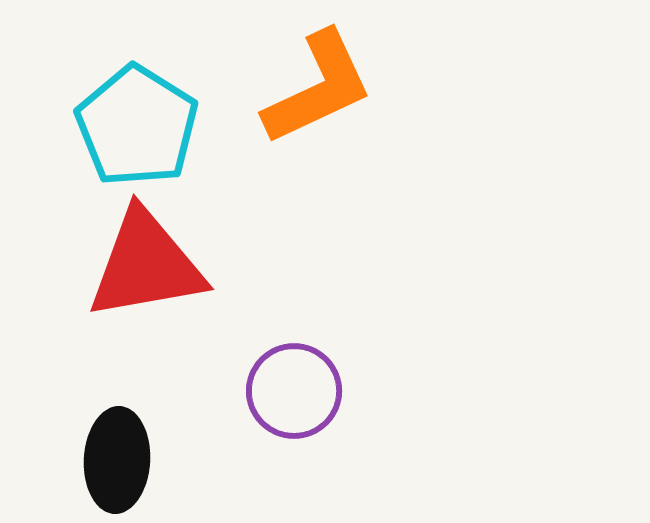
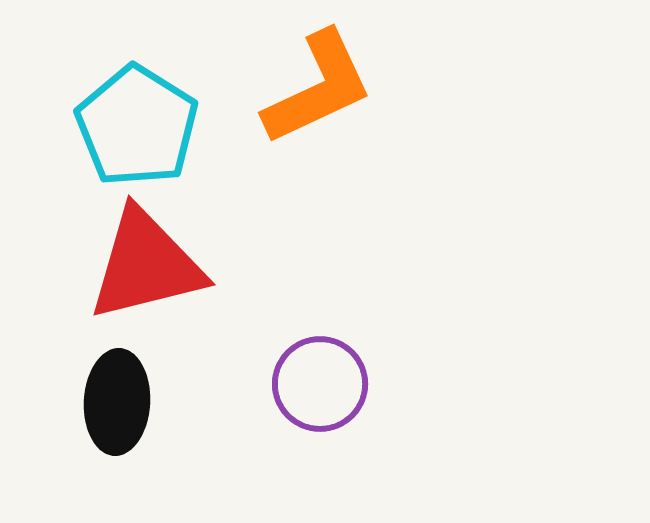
red triangle: rotated 4 degrees counterclockwise
purple circle: moved 26 px right, 7 px up
black ellipse: moved 58 px up
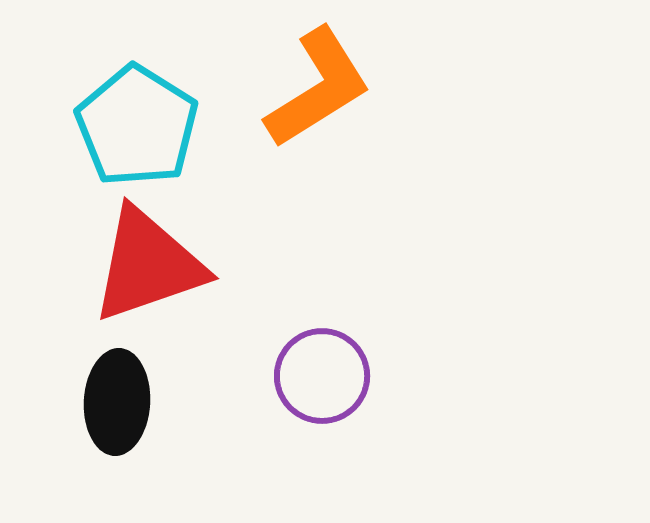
orange L-shape: rotated 7 degrees counterclockwise
red triangle: moved 2 px right; rotated 5 degrees counterclockwise
purple circle: moved 2 px right, 8 px up
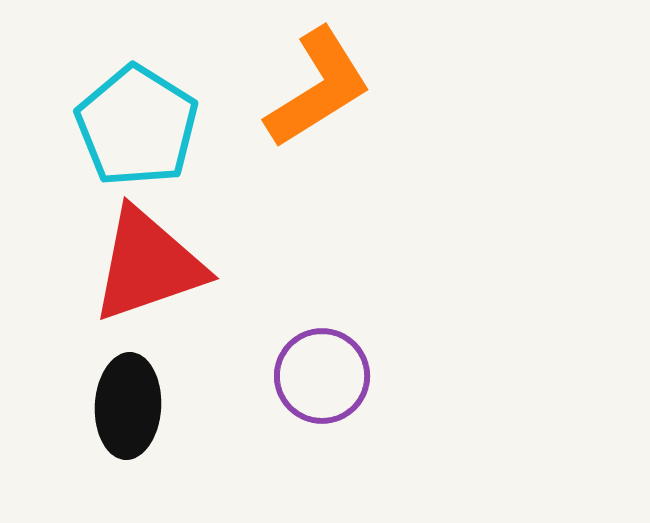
black ellipse: moved 11 px right, 4 px down
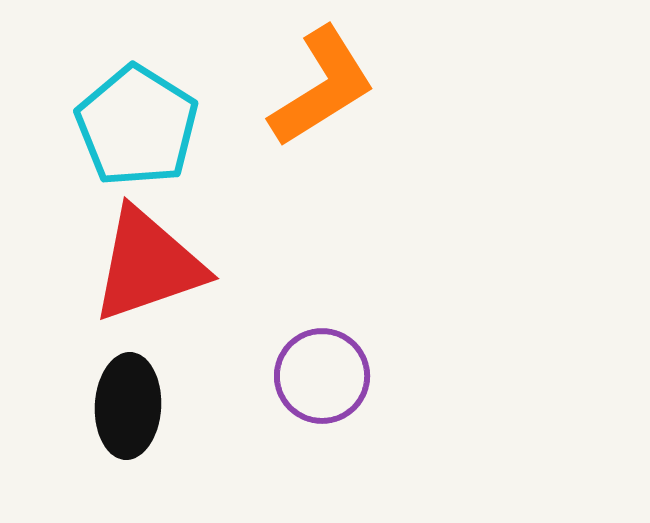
orange L-shape: moved 4 px right, 1 px up
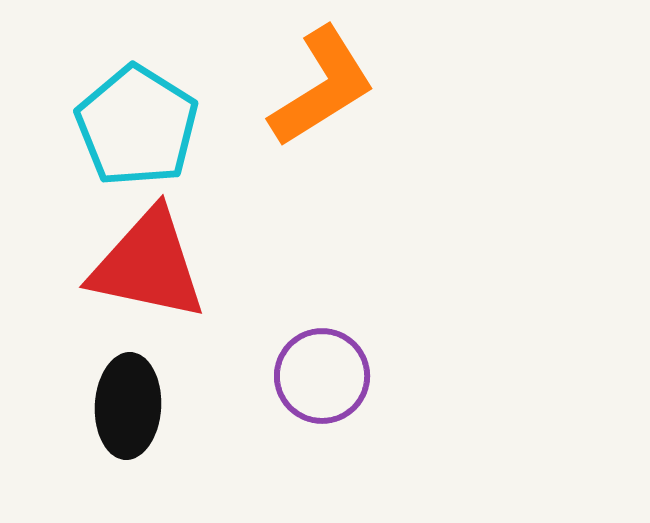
red triangle: rotated 31 degrees clockwise
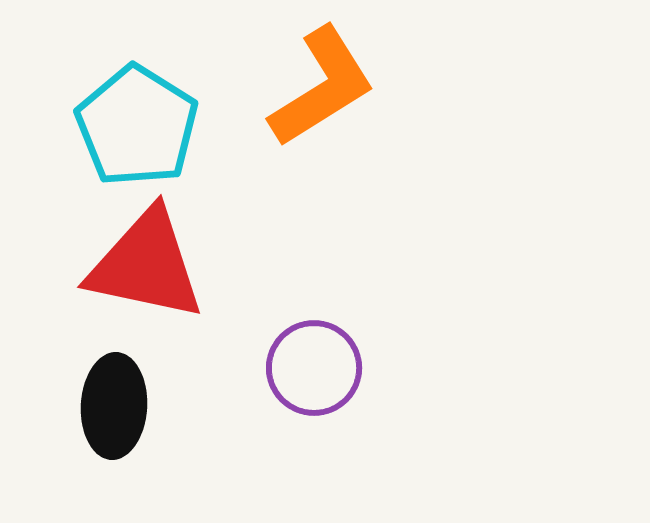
red triangle: moved 2 px left
purple circle: moved 8 px left, 8 px up
black ellipse: moved 14 px left
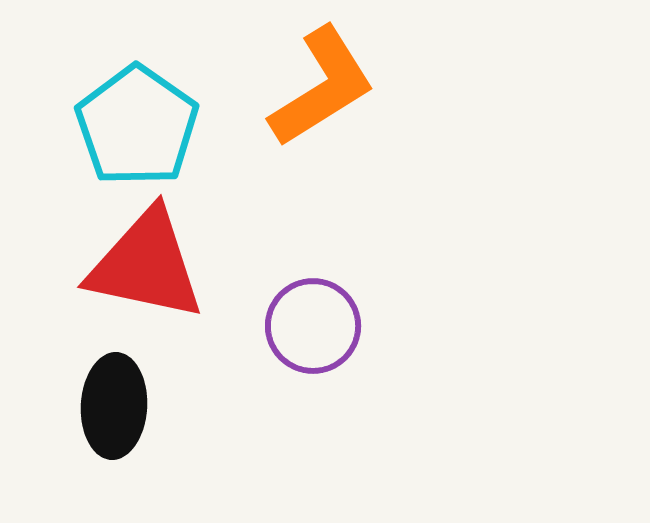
cyan pentagon: rotated 3 degrees clockwise
purple circle: moved 1 px left, 42 px up
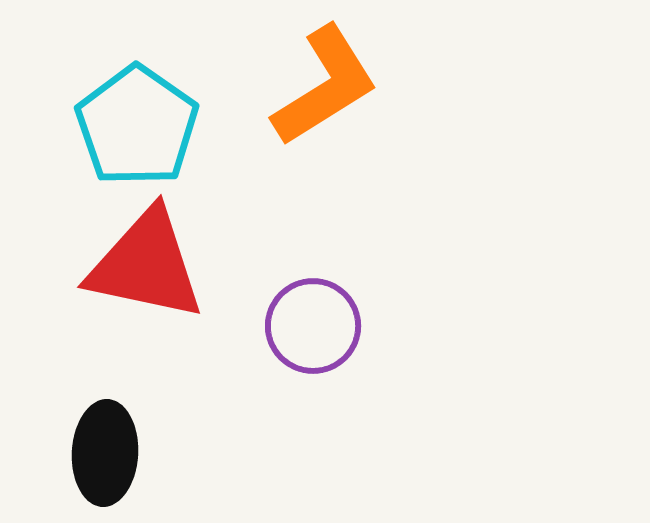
orange L-shape: moved 3 px right, 1 px up
black ellipse: moved 9 px left, 47 px down
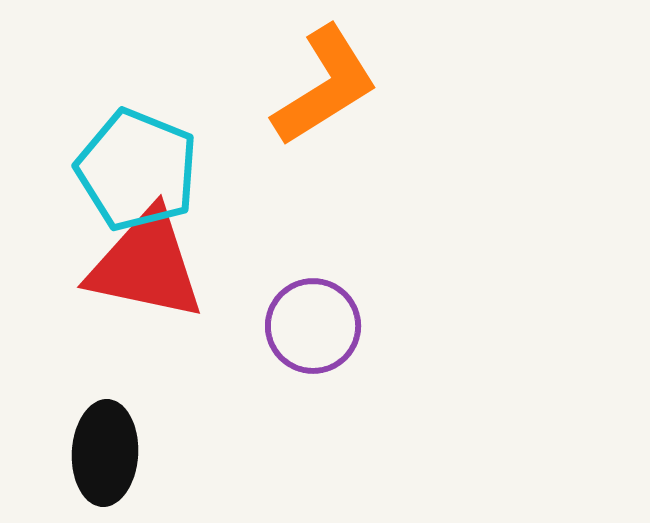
cyan pentagon: moved 44 px down; rotated 13 degrees counterclockwise
